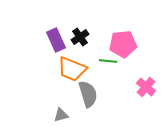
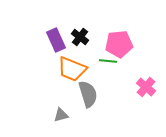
black cross: rotated 18 degrees counterclockwise
pink pentagon: moved 4 px left
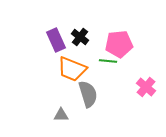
gray triangle: rotated 14 degrees clockwise
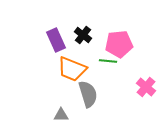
black cross: moved 3 px right, 2 px up
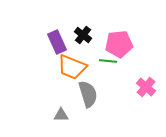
purple rectangle: moved 1 px right, 2 px down
orange trapezoid: moved 2 px up
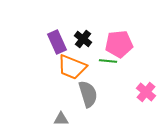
black cross: moved 4 px down
pink cross: moved 5 px down
gray triangle: moved 4 px down
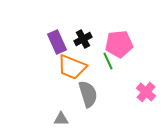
black cross: rotated 24 degrees clockwise
green line: rotated 60 degrees clockwise
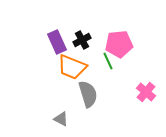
black cross: moved 1 px left, 1 px down
gray triangle: rotated 28 degrees clockwise
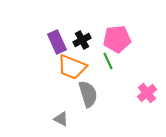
pink pentagon: moved 2 px left, 5 px up
pink cross: moved 1 px right, 1 px down; rotated 12 degrees clockwise
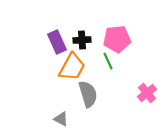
black cross: rotated 24 degrees clockwise
orange trapezoid: rotated 84 degrees counterclockwise
